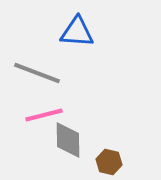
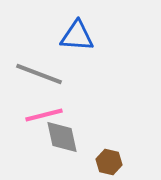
blue triangle: moved 4 px down
gray line: moved 2 px right, 1 px down
gray diamond: moved 6 px left, 3 px up; rotated 12 degrees counterclockwise
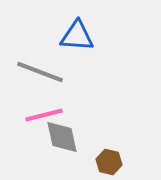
gray line: moved 1 px right, 2 px up
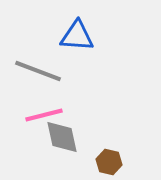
gray line: moved 2 px left, 1 px up
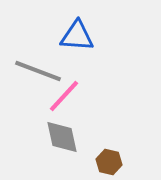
pink line: moved 20 px right, 19 px up; rotated 33 degrees counterclockwise
